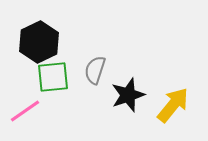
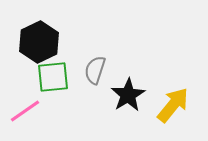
black star: rotated 12 degrees counterclockwise
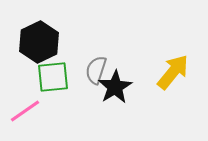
gray semicircle: moved 1 px right
black star: moved 13 px left, 8 px up
yellow arrow: moved 33 px up
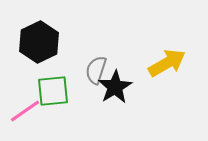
yellow arrow: moved 6 px left, 9 px up; rotated 21 degrees clockwise
green square: moved 14 px down
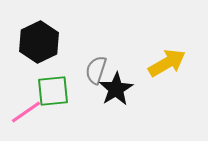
black star: moved 1 px right, 2 px down
pink line: moved 1 px right, 1 px down
